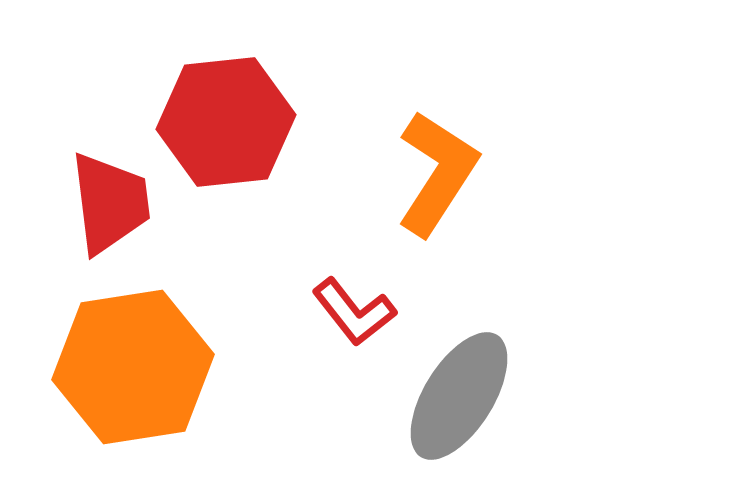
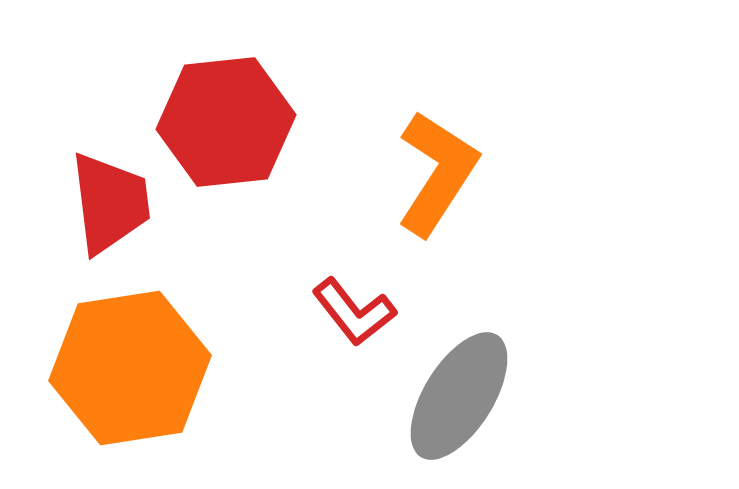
orange hexagon: moved 3 px left, 1 px down
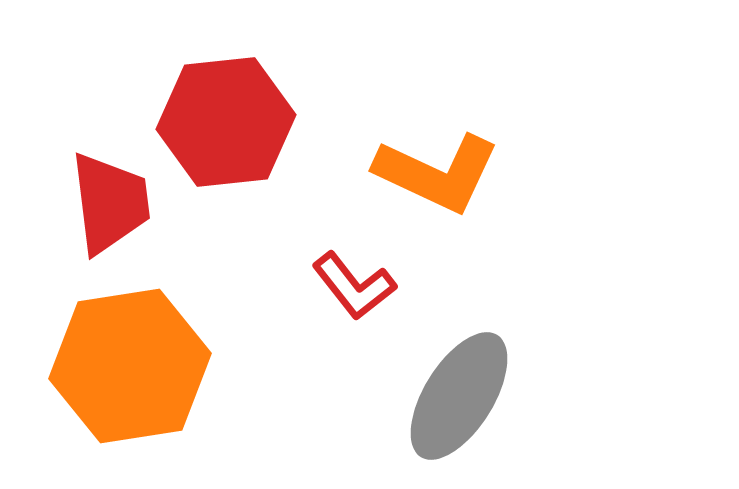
orange L-shape: rotated 82 degrees clockwise
red L-shape: moved 26 px up
orange hexagon: moved 2 px up
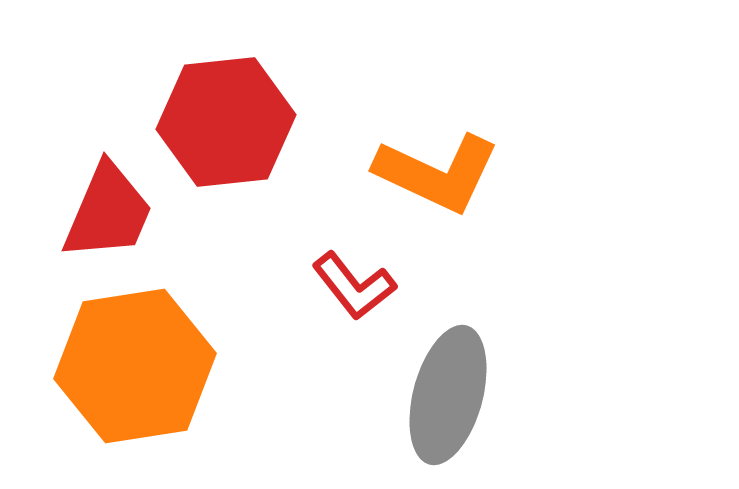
red trapezoid: moved 2 px left, 9 px down; rotated 30 degrees clockwise
orange hexagon: moved 5 px right
gray ellipse: moved 11 px left, 1 px up; rotated 17 degrees counterclockwise
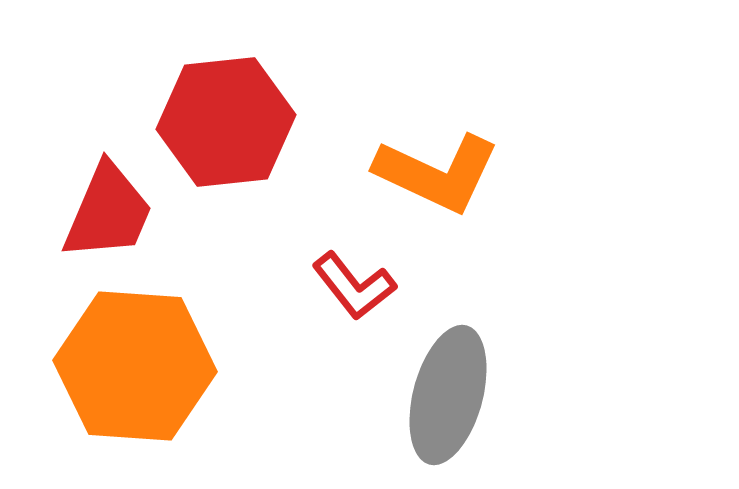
orange hexagon: rotated 13 degrees clockwise
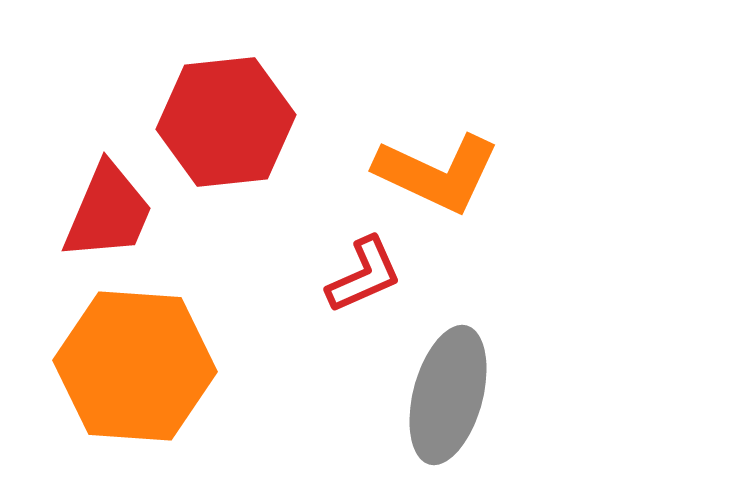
red L-shape: moved 10 px right, 11 px up; rotated 76 degrees counterclockwise
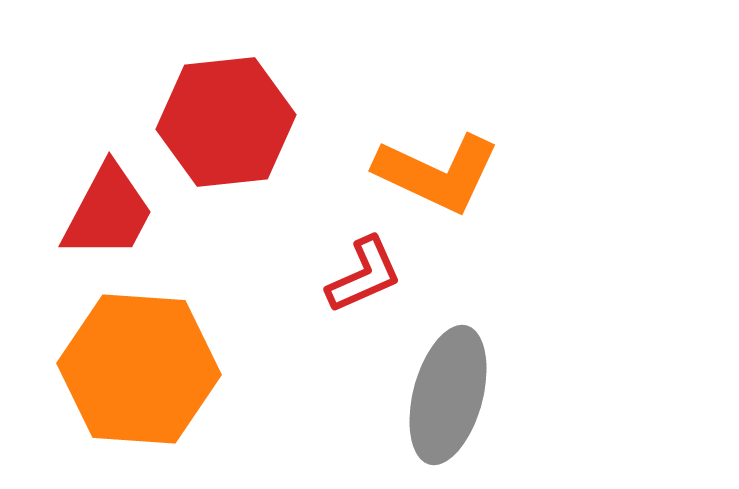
red trapezoid: rotated 5 degrees clockwise
orange hexagon: moved 4 px right, 3 px down
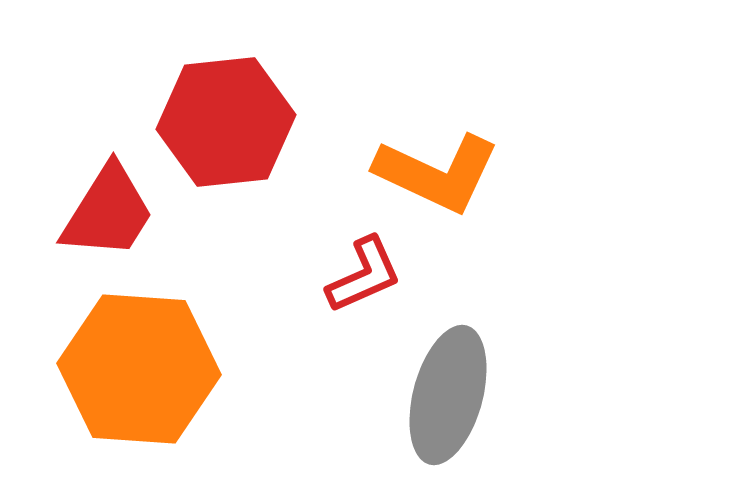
red trapezoid: rotated 4 degrees clockwise
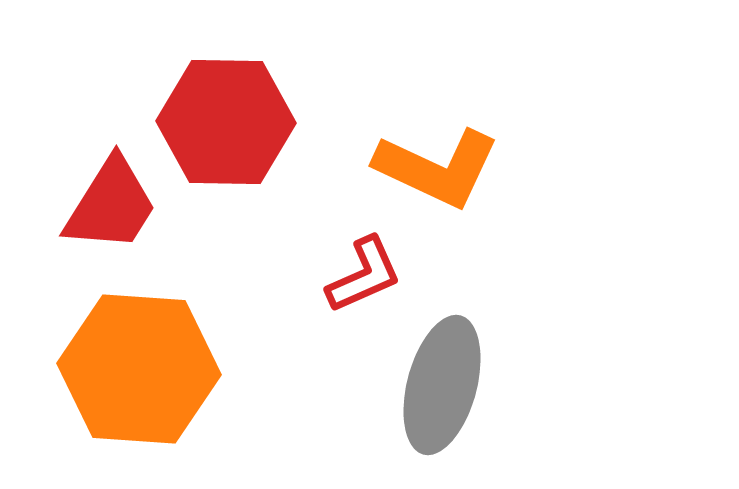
red hexagon: rotated 7 degrees clockwise
orange L-shape: moved 5 px up
red trapezoid: moved 3 px right, 7 px up
gray ellipse: moved 6 px left, 10 px up
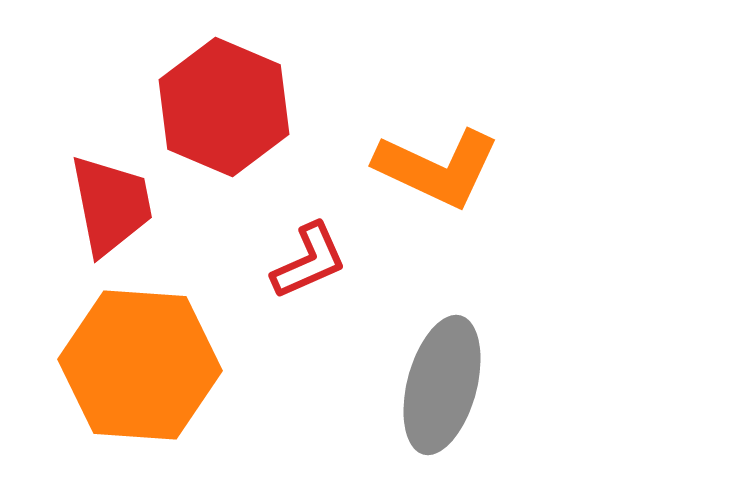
red hexagon: moved 2 px left, 15 px up; rotated 22 degrees clockwise
red trapezoid: rotated 43 degrees counterclockwise
red L-shape: moved 55 px left, 14 px up
orange hexagon: moved 1 px right, 4 px up
